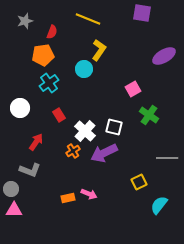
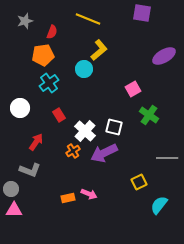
yellow L-shape: rotated 15 degrees clockwise
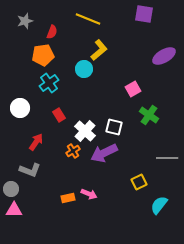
purple square: moved 2 px right, 1 px down
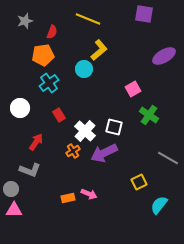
gray line: moved 1 px right; rotated 30 degrees clockwise
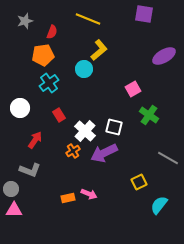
red arrow: moved 1 px left, 2 px up
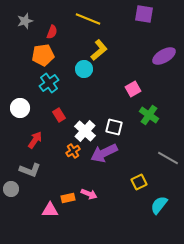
pink triangle: moved 36 px right
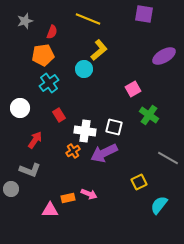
white cross: rotated 35 degrees counterclockwise
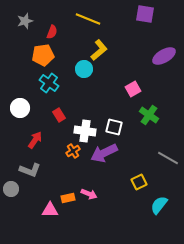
purple square: moved 1 px right
cyan cross: rotated 18 degrees counterclockwise
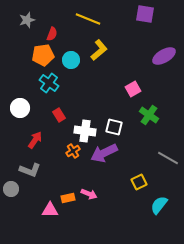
gray star: moved 2 px right, 1 px up
red semicircle: moved 2 px down
cyan circle: moved 13 px left, 9 px up
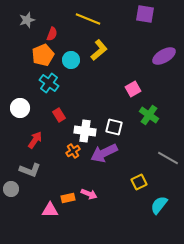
orange pentagon: rotated 15 degrees counterclockwise
